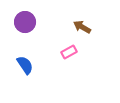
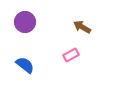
pink rectangle: moved 2 px right, 3 px down
blue semicircle: rotated 18 degrees counterclockwise
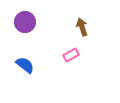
brown arrow: rotated 42 degrees clockwise
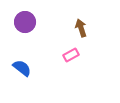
brown arrow: moved 1 px left, 1 px down
blue semicircle: moved 3 px left, 3 px down
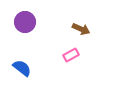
brown arrow: moved 1 px down; rotated 132 degrees clockwise
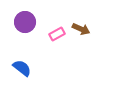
pink rectangle: moved 14 px left, 21 px up
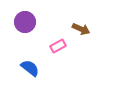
pink rectangle: moved 1 px right, 12 px down
blue semicircle: moved 8 px right
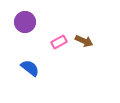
brown arrow: moved 3 px right, 12 px down
pink rectangle: moved 1 px right, 4 px up
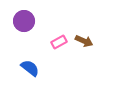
purple circle: moved 1 px left, 1 px up
